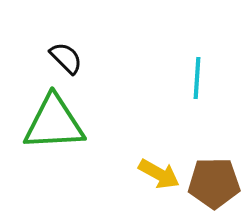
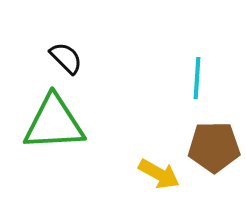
brown pentagon: moved 36 px up
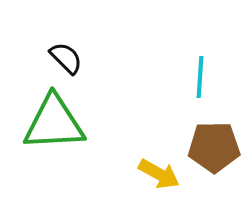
cyan line: moved 3 px right, 1 px up
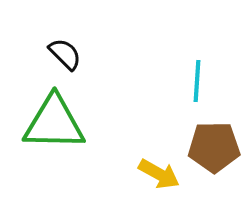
black semicircle: moved 1 px left, 4 px up
cyan line: moved 3 px left, 4 px down
green triangle: rotated 4 degrees clockwise
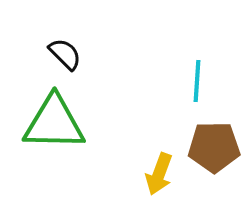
yellow arrow: rotated 81 degrees clockwise
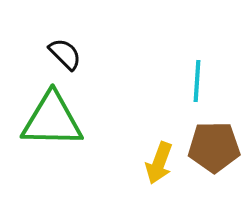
green triangle: moved 2 px left, 3 px up
yellow arrow: moved 11 px up
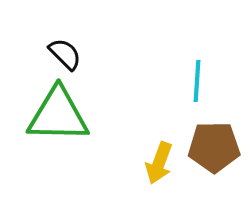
green triangle: moved 6 px right, 5 px up
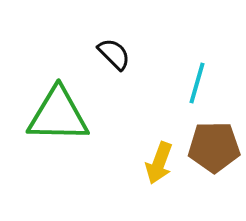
black semicircle: moved 49 px right
cyan line: moved 2 px down; rotated 12 degrees clockwise
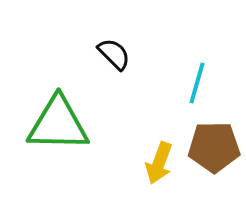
green triangle: moved 9 px down
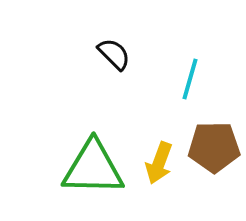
cyan line: moved 7 px left, 4 px up
green triangle: moved 35 px right, 44 px down
